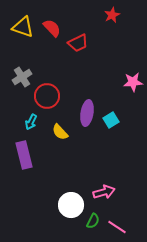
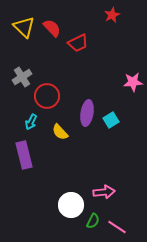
yellow triangle: moved 1 px right; rotated 25 degrees clockwise
pink arrow: rotated 10 degrees clockwise
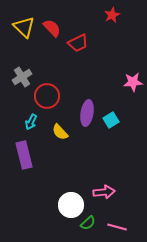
green semicircle: moved 5 px left, 2 px down; rotated 21 degrees clockwise
pink line: rotated 18 degrees counterclockwise
